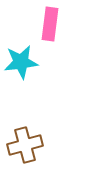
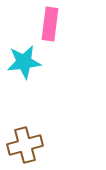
cyan star: moved 3 px right
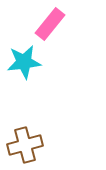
pink rectangle: rotated 32 degrees clockwise
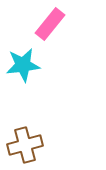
cyan star: moved 1 px left, 3 px down
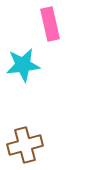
pink rectangle: rotated 52 degrees counterclockwise
